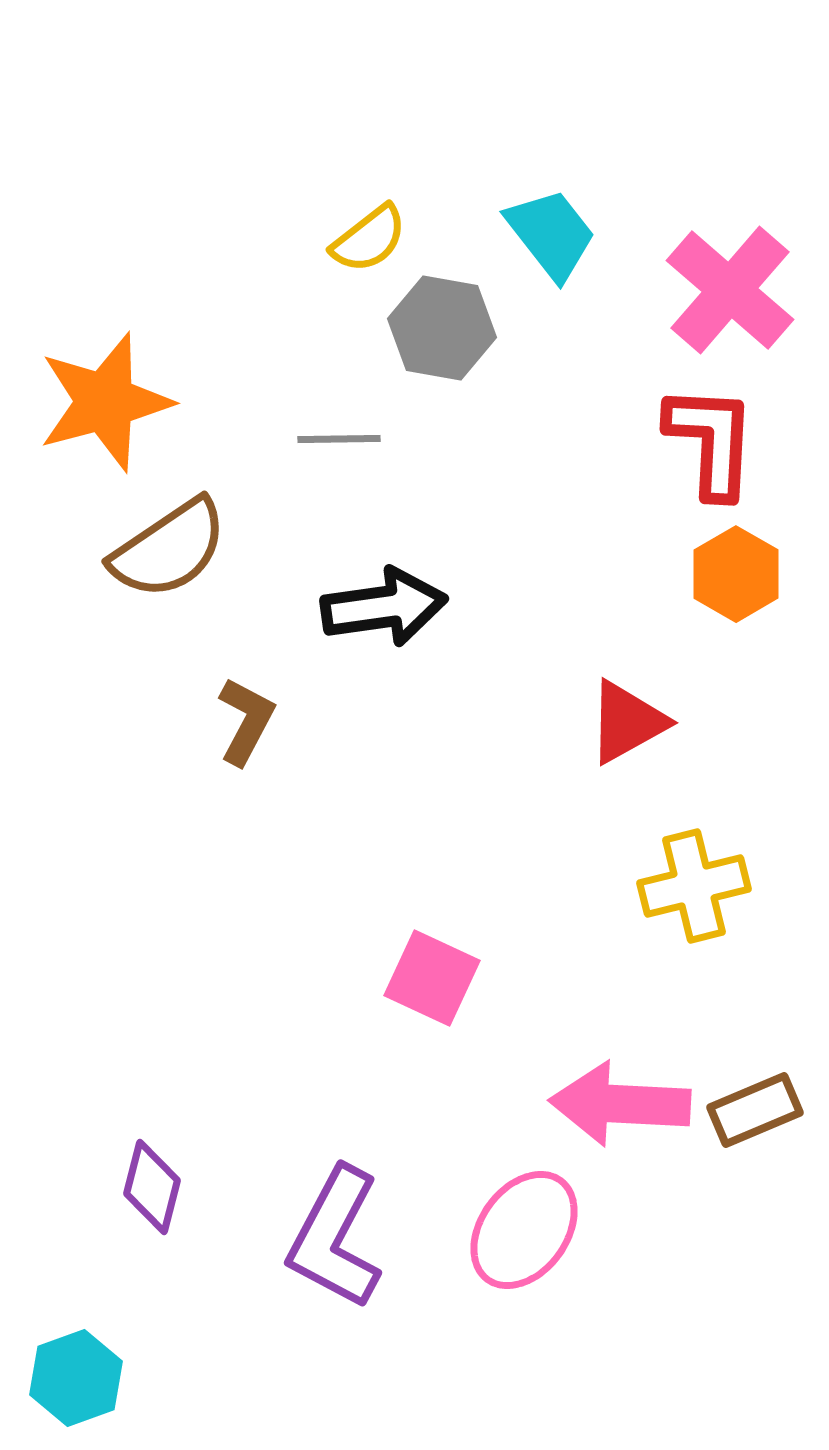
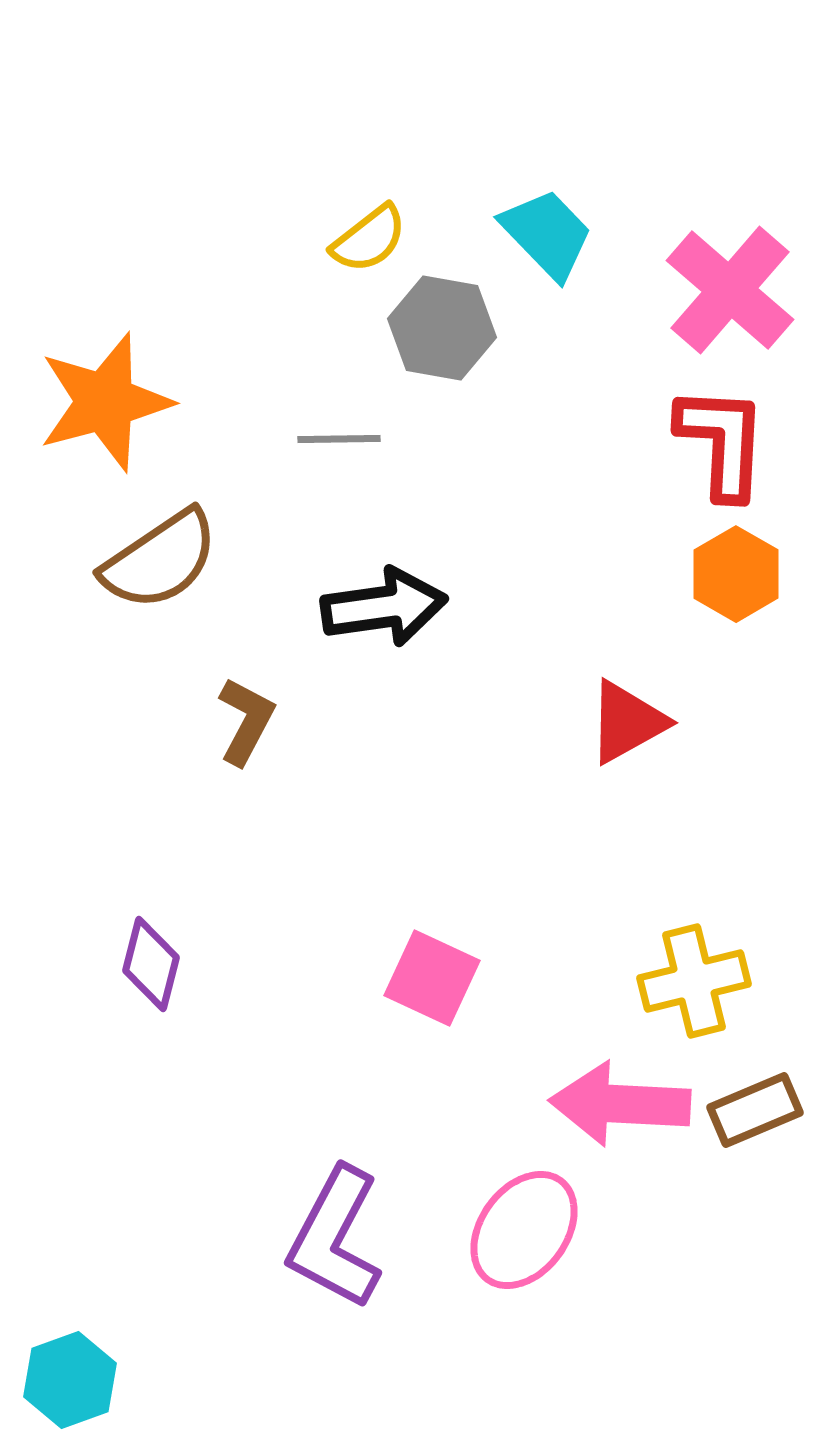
cyan trapezoid: moved 4 px left; rotated 6 degrees counterclockwise
red L-shape: moved 11 px right, 1 px down
brown semicircle: moved 9 px left, 11 px down
yellow cross: moved 95 px down
purple diamond: moved 1 px left, 223 px up
cyan hexagon: moved 6 px left, 2 px down
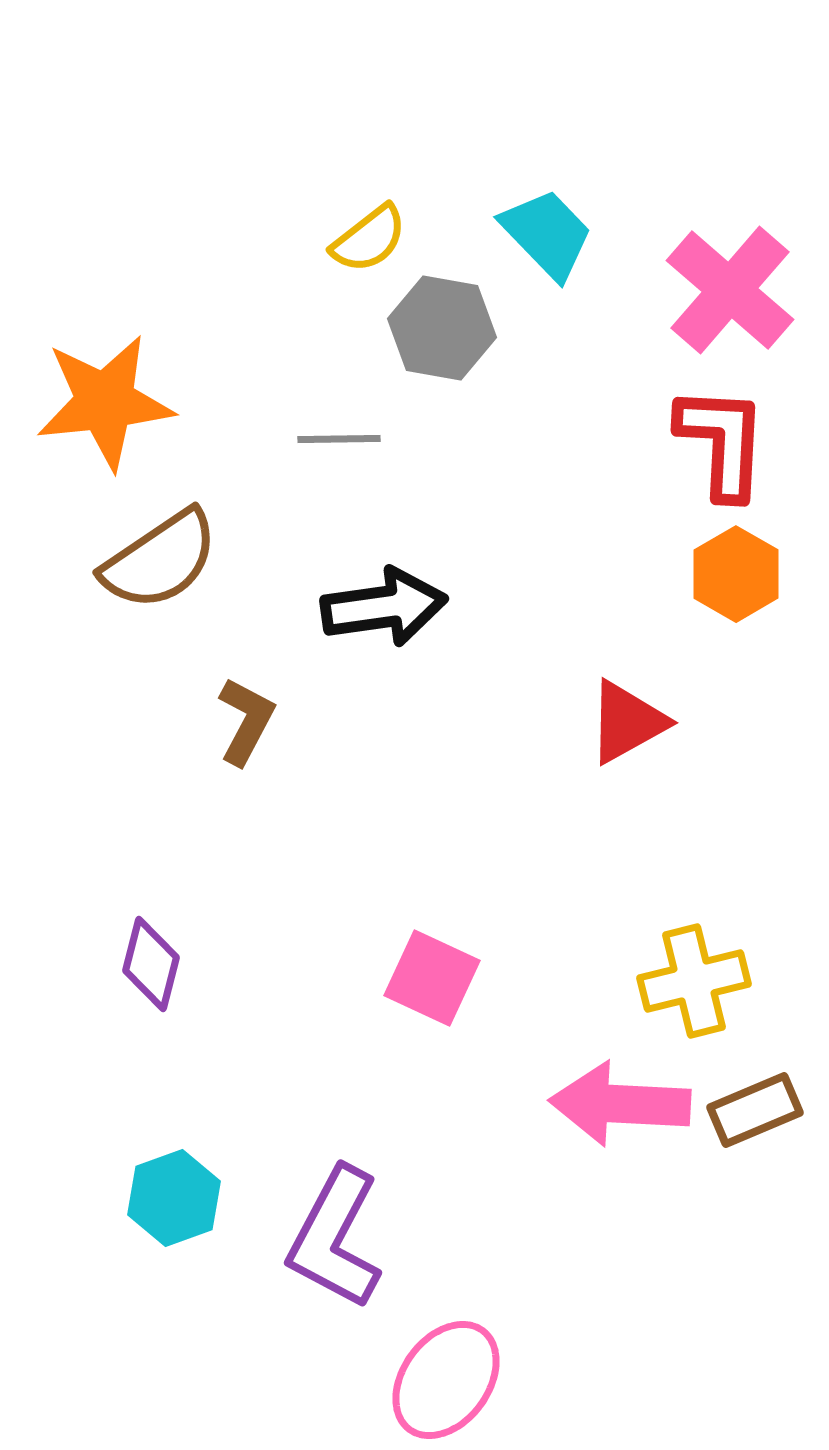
orange star: rotated 9 degrees clockwise
pink ellipse: moved 78 px left, 150 px down
cyan hexagon: moved 104 px right, 182 px up
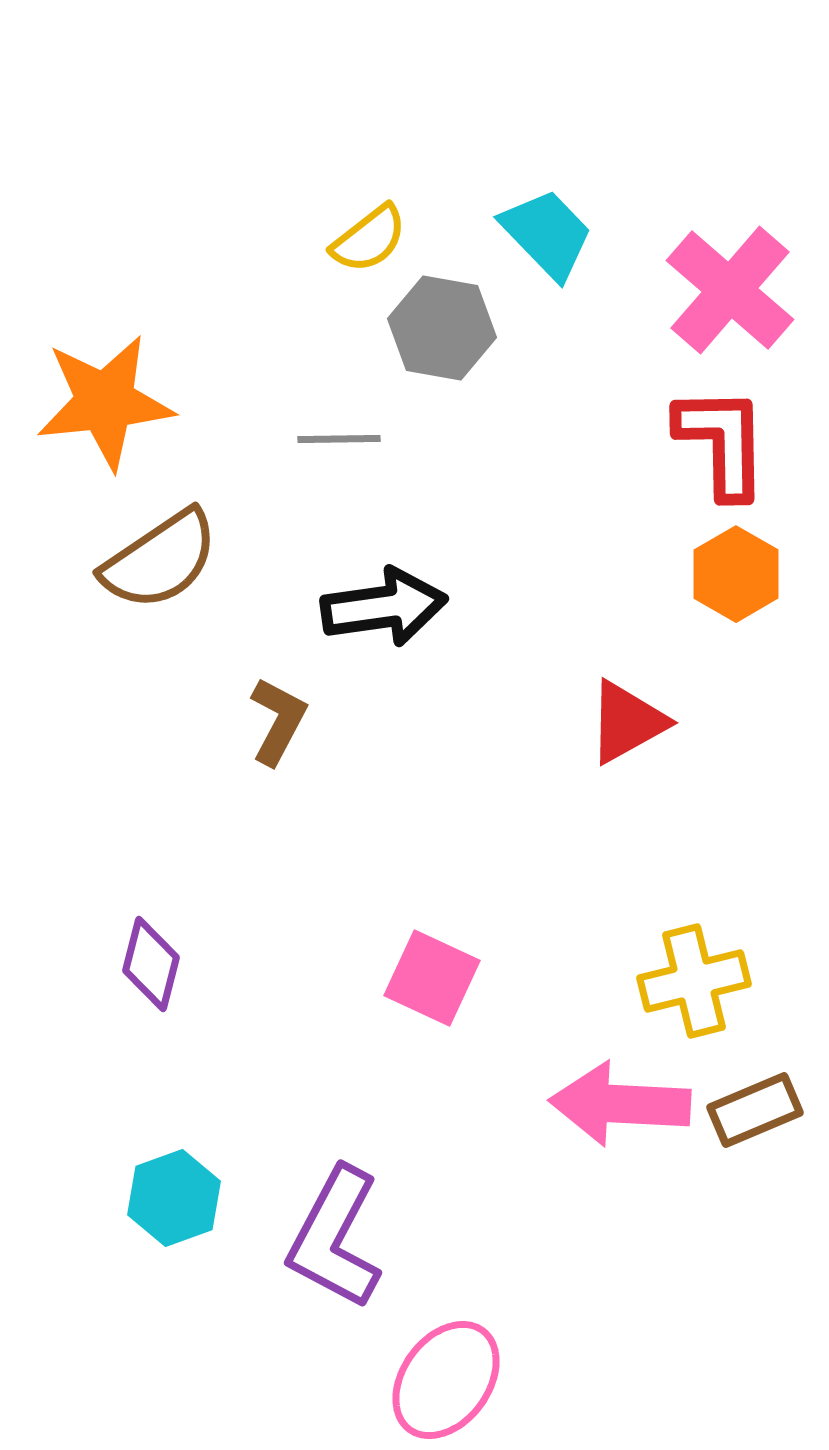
red L-shape: rotated 4 degrees counterclockwise
brown L-shape: moved 32 px right
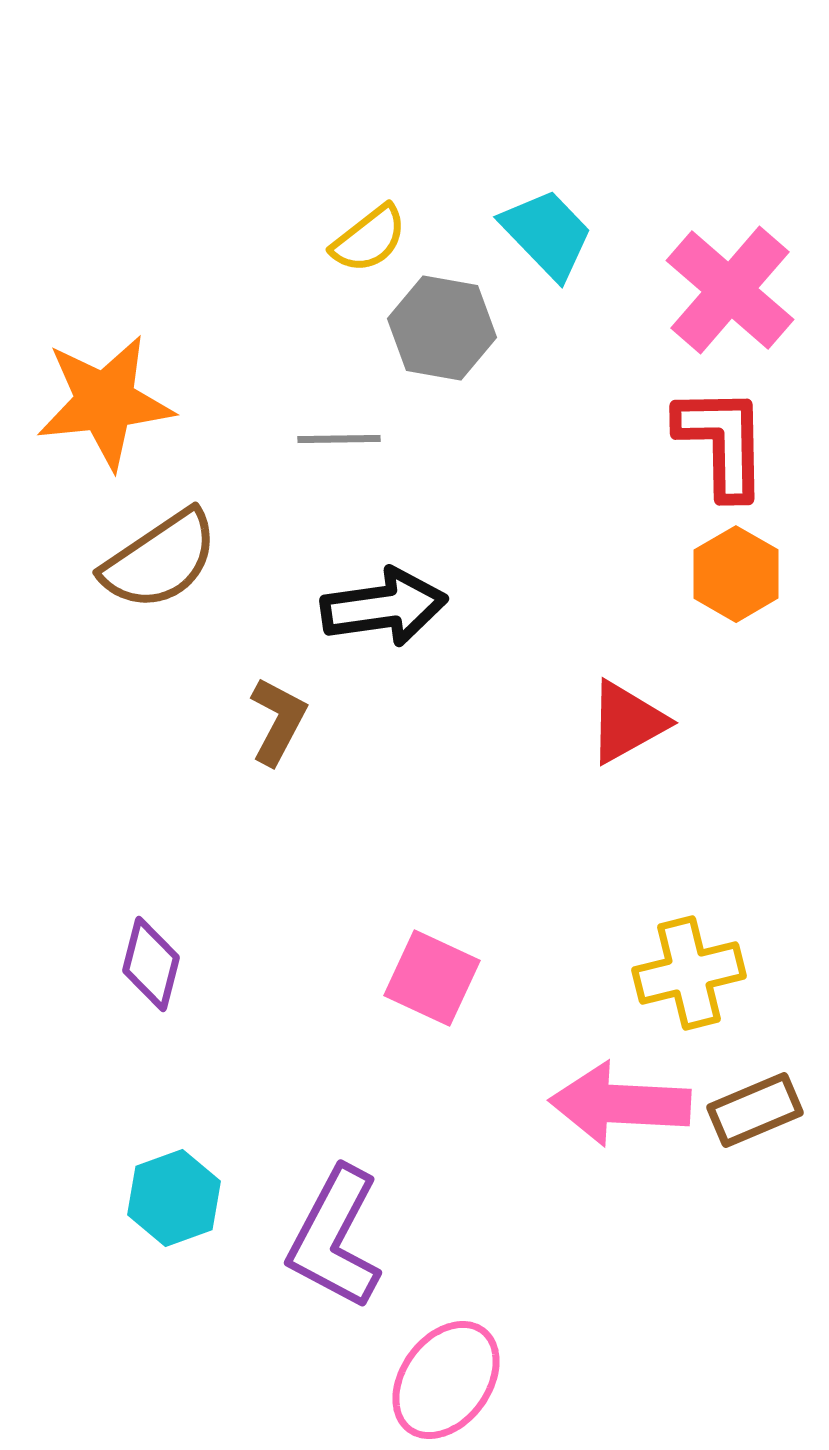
yellow cross: moved 5 px left, 8 px up
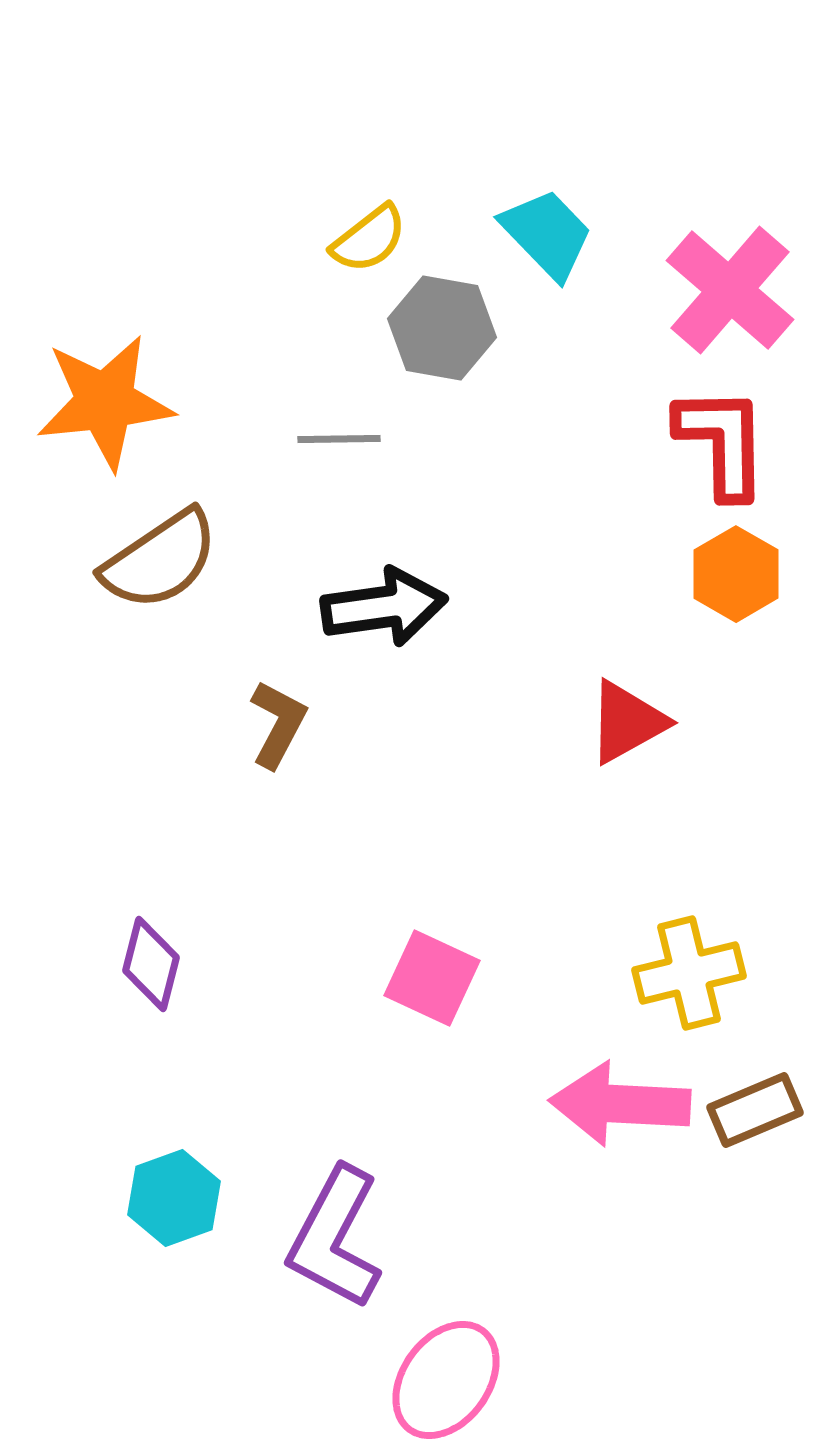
brown L-shape: moved 3 px down
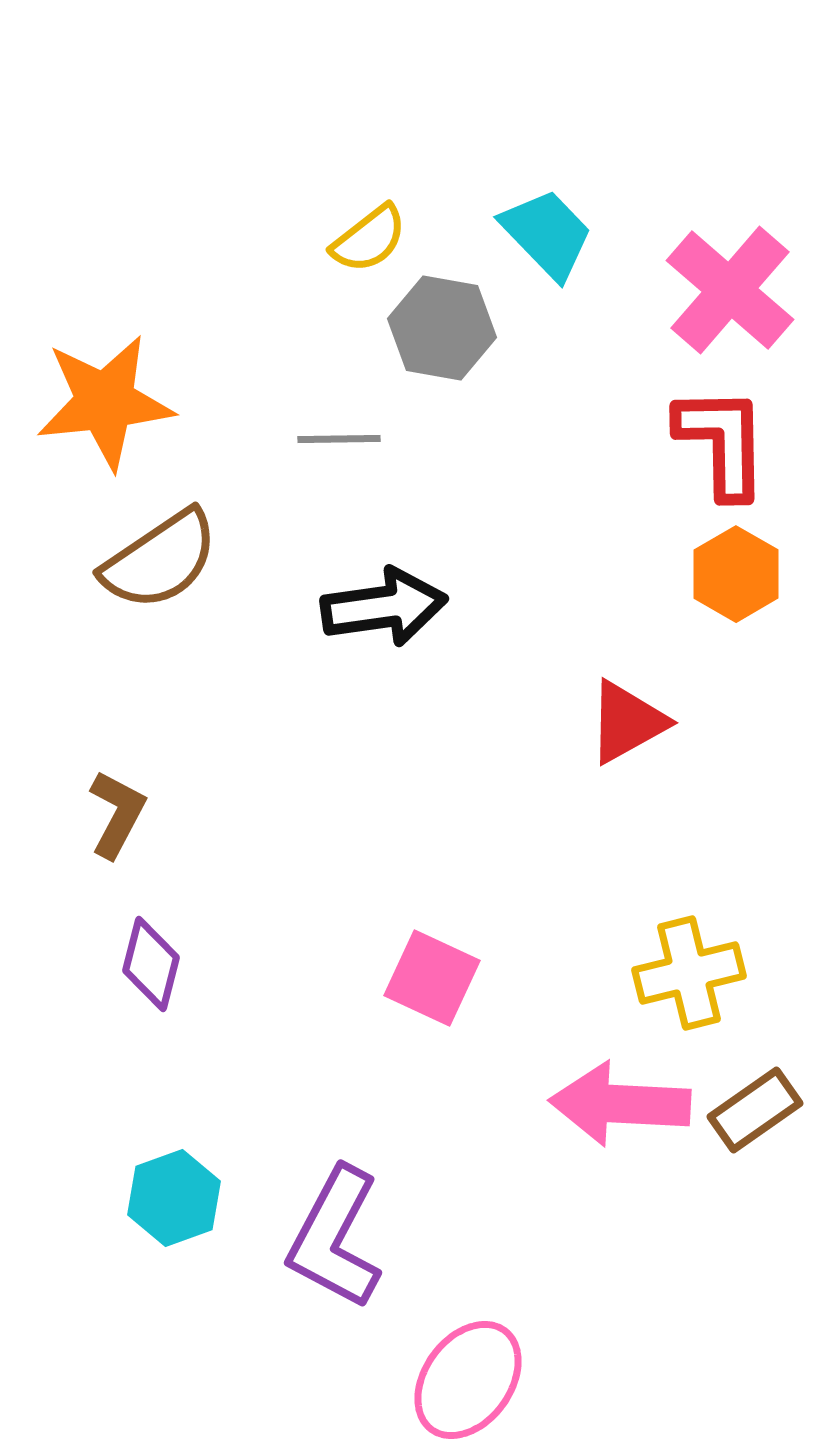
brown L-shape: moved 161 px left, 90 px down
brown rectangle: rotated 12 degrees counterclockwise
pink ellipse: moved 22 px right
